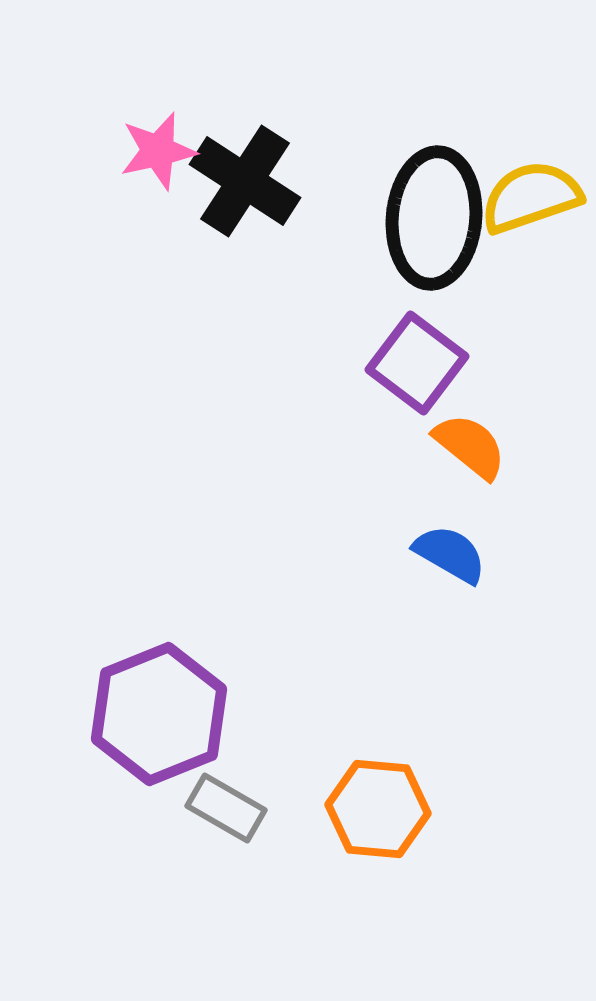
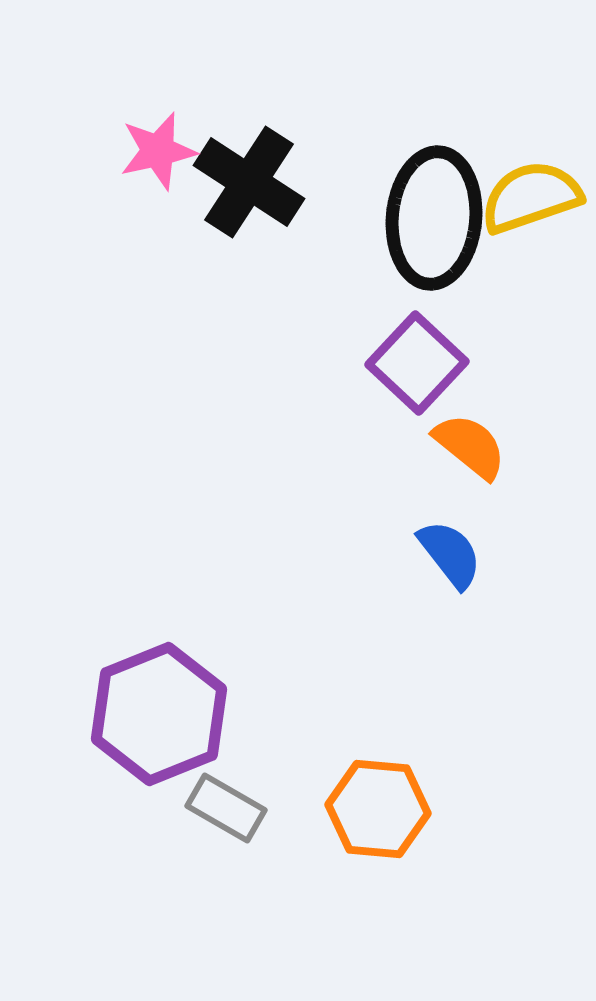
black cross: moved 4 px right, 1 px down
purple square: rotated 6 degrees clockwise
blue semicircle: rotated 22 degrees clockwise
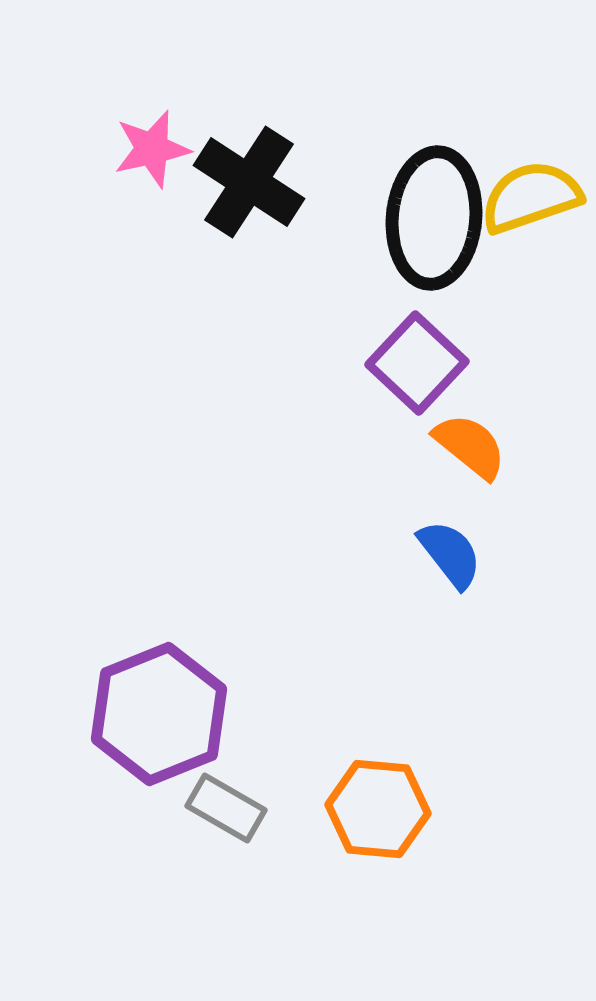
pink star: moved 6 px left, 2 px up
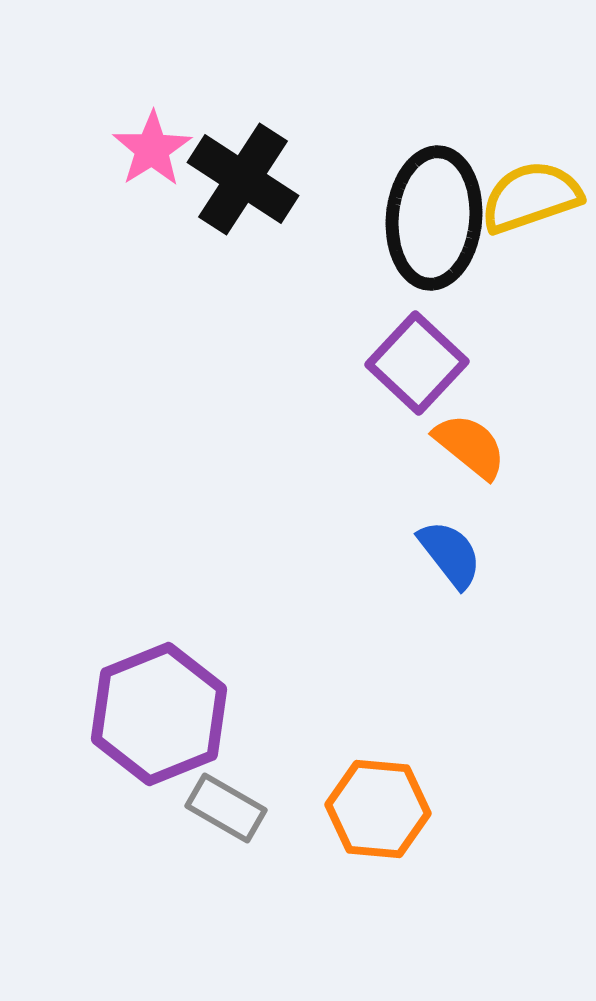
pink star: rotated 20 degrees counterclockwise
black cross: moved 6 px left, 3 px up
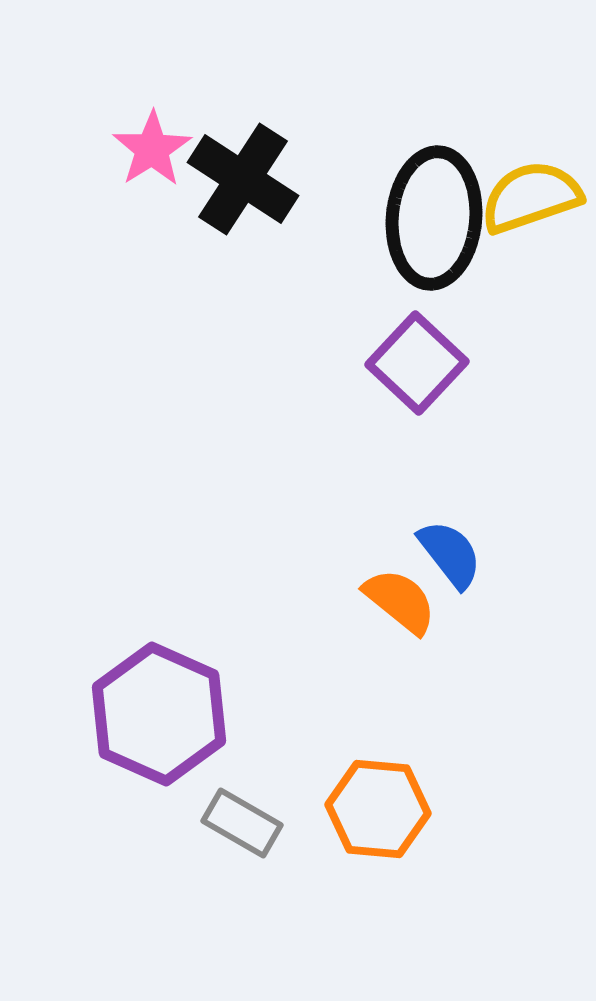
orange semicircle: moved 70 px left, 155 px down
purple hexagon: rotated 14 degrees counterclockwise
gray rectangle: moved 16 px right, 15 px down
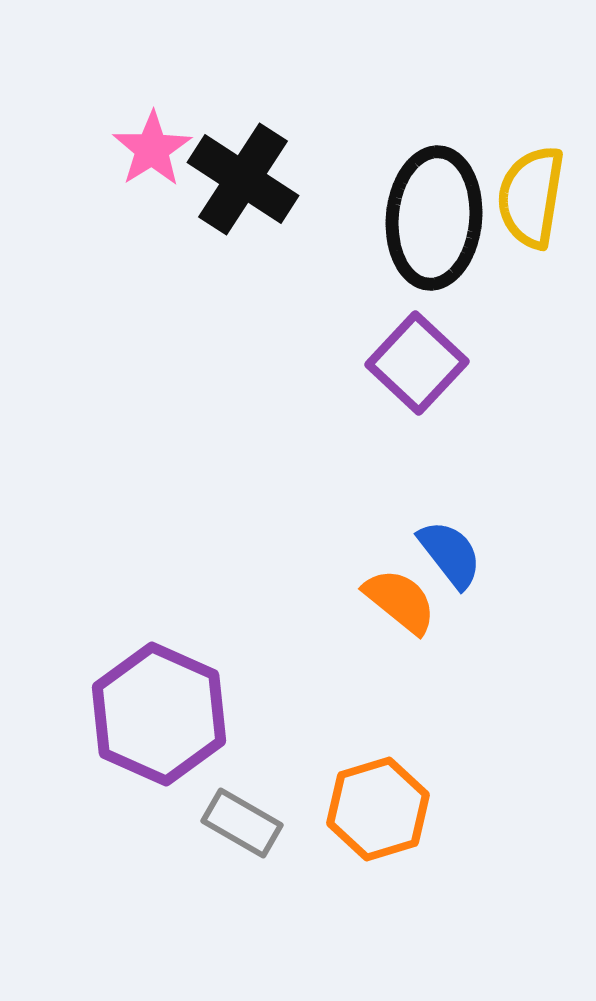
yellow semicircle: rotated 62 degrees counterclockwise
orange hexagon: rotated 22 degrees counterclockwise
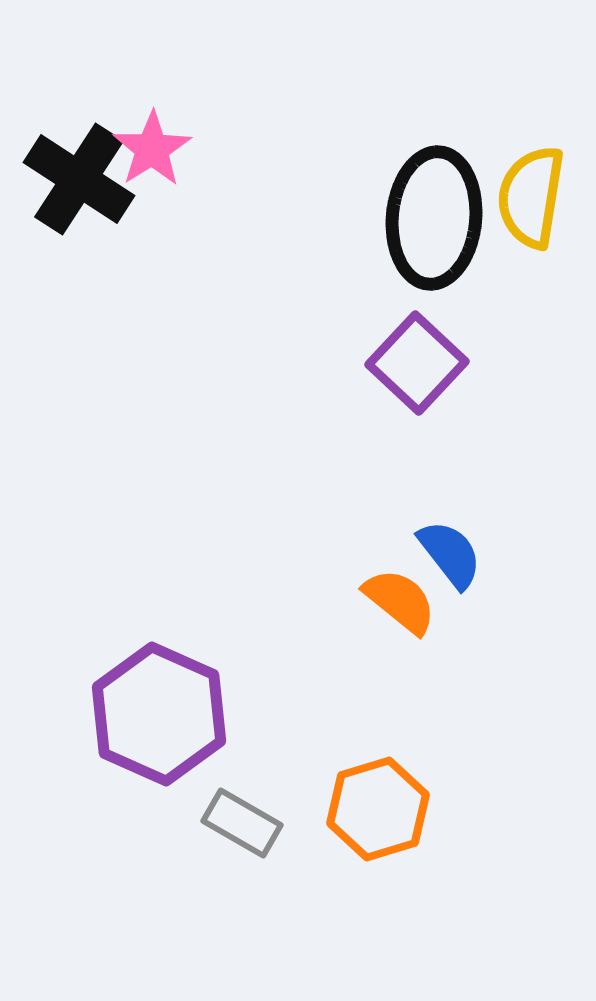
black cross: moved 164 px left
